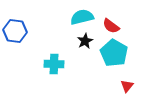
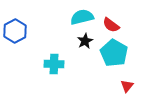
red semicircle: moved 1 px up
blue hexagon: rotated 25 degrees clockwise
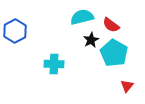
black star: moved 6 px right, 1 px up
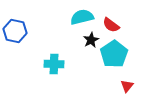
blue hexagon: rotated 20 degrees counterclockwise
cyan pentagon: moved 1 px down; rotated 8 degrees clockwise
